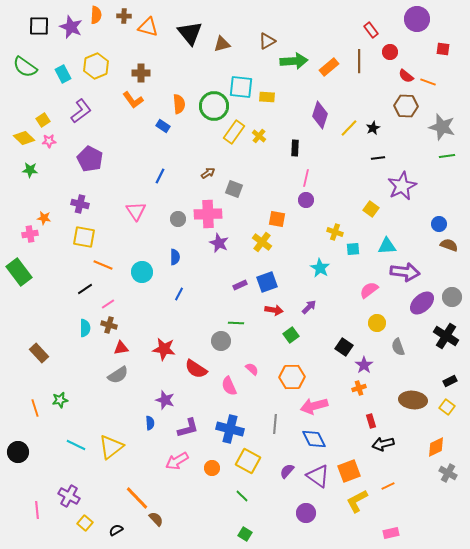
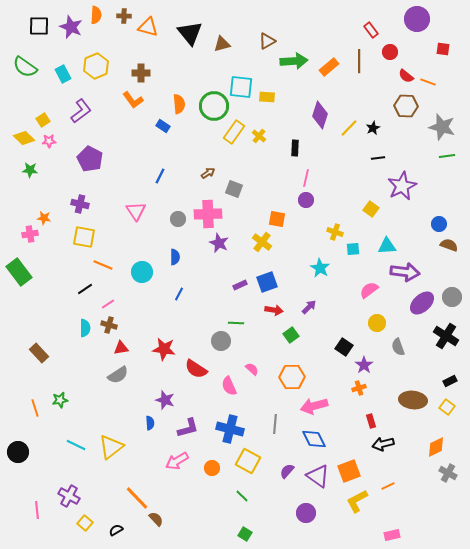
pink rectangle at (391, 533): moved 1 px right, 2 px down
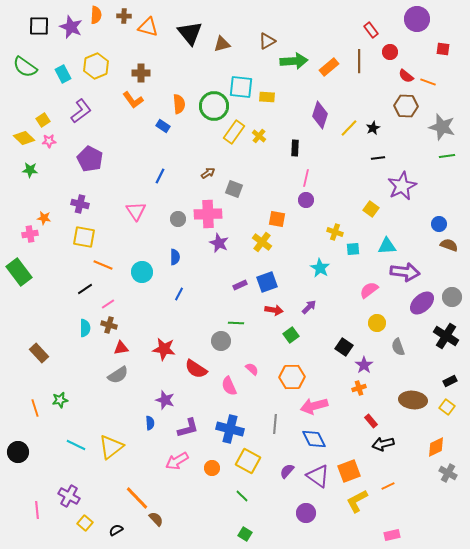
red rectangle at (371, 421): rotated 24 degrees counterclockwise
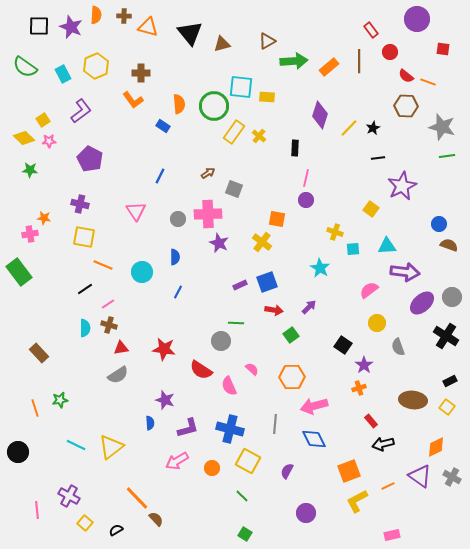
blue line at (179, 294): moved 1 px left, 2 px up
black square at (344, 347): moved 1 px left, 2 px up
red semicircle at (196, 369): moved 5 px right, 1 px down
purple semicircle at (287, 471): rotated 14 degrees counterclockwise
gray cross at (448, 473): moved 4 px right, 4 px down
purple triangle at (318, 476): moved 102 px right
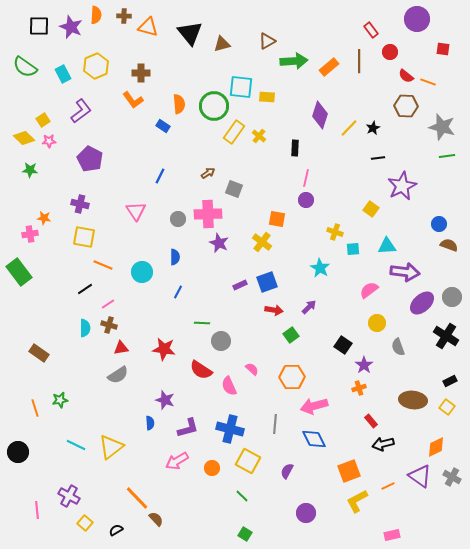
green line at (236, 323): moved 34 px left
brown rectangle at (39, 353): rotated 12 degrees counterclockwise
